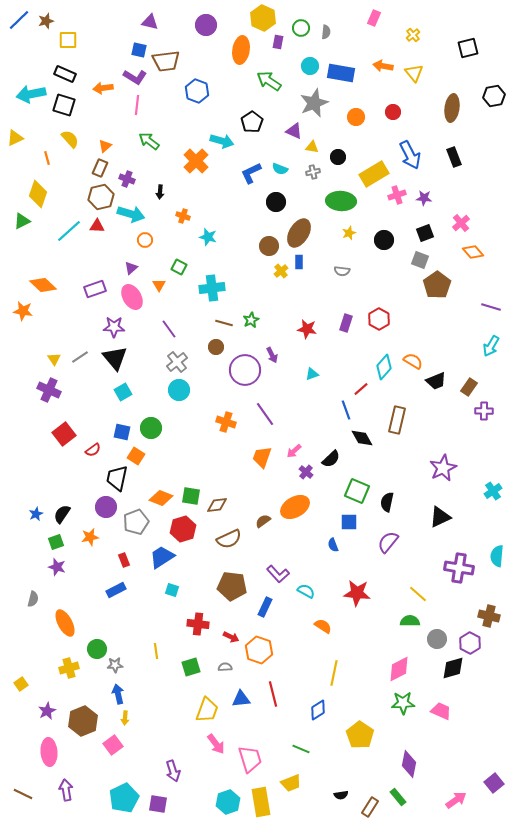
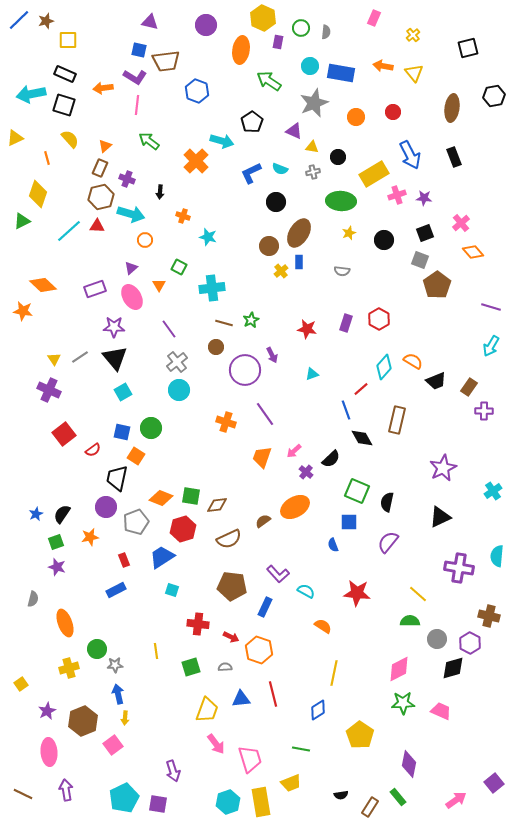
orange ellipse at (65, 623): rotated 8 degrees clockwise
green line at (301, 749): rotated 12 degrees counterclockwise
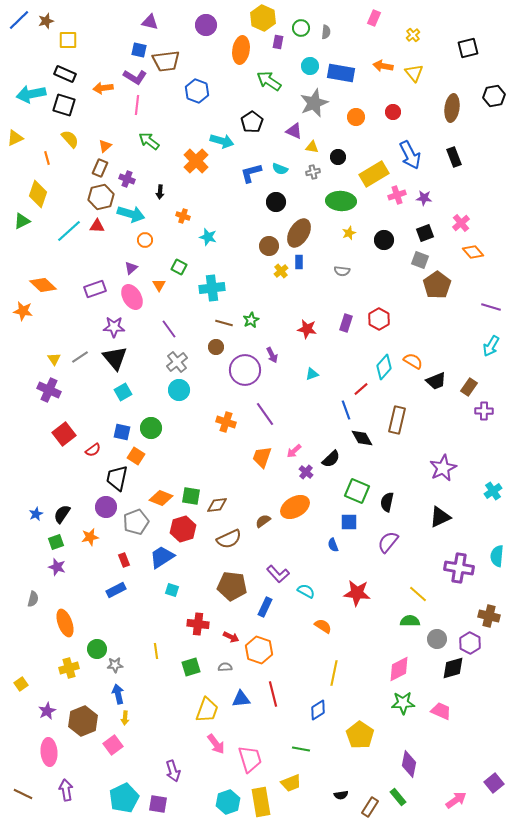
blue L-shape at (251, 173): rotated 10 degrees clockwise
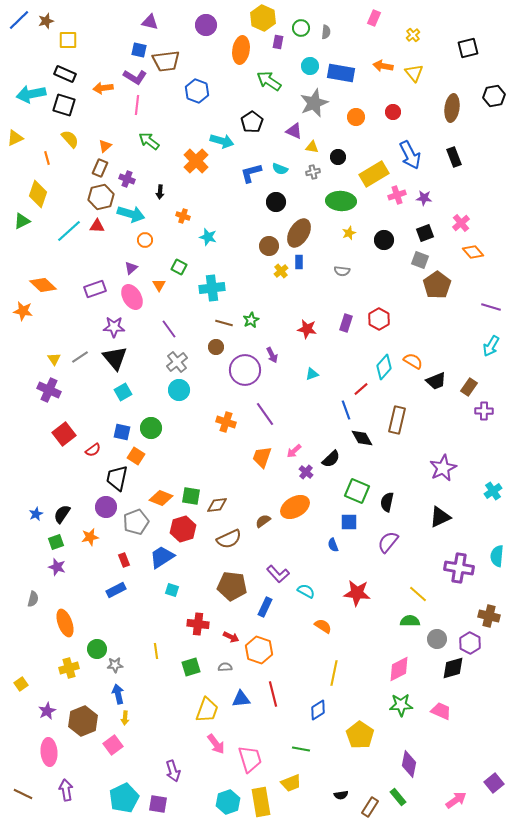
green star at (403, 703): moved 2 px left, 2 px down
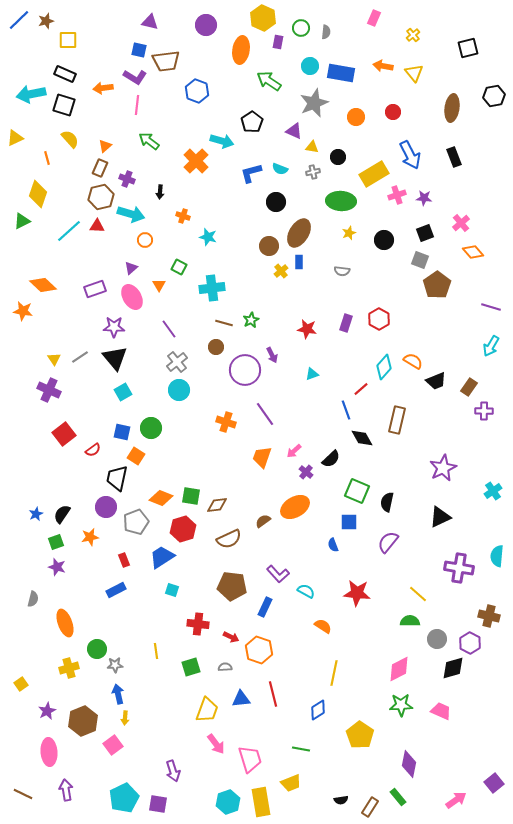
black semicircle at (341, 795): moved 5 px down
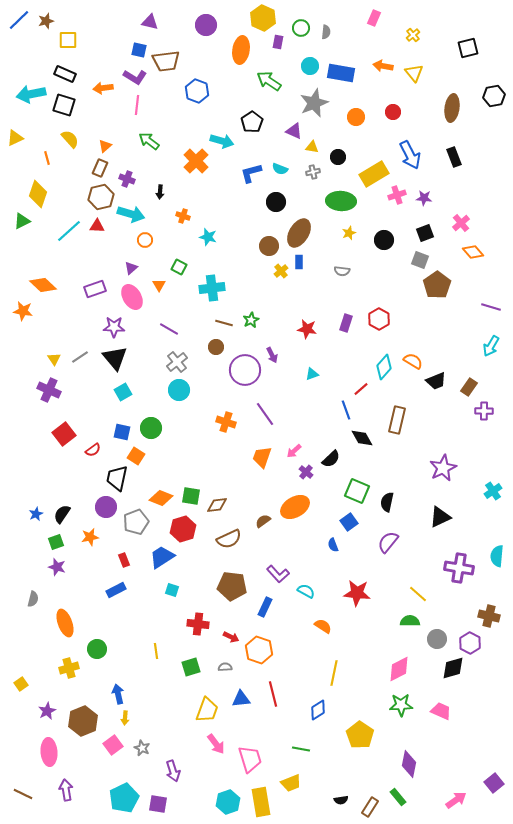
purple line at (169, 329): rotated 24 degrees counterclockwise
blue square at (349, 522): rotated 36 degrees counterclockwise
gray star at (115, 665): moved 27 px right, 83 px down; rotated 28 degrees clockwise
